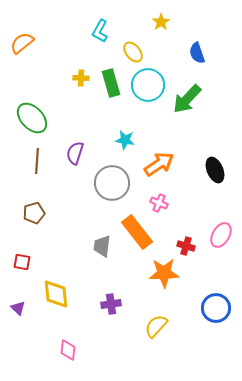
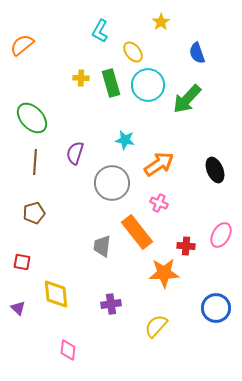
orange semicircle: moved 2 px down
brown line: moved 2 px left, 1 px down
red cross: rotated 12 degrees counterclockwise
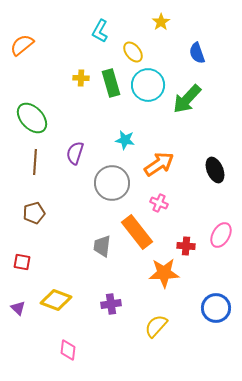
yellow diamond: moved 6 px down; rotated 64 degrees counterclockwise
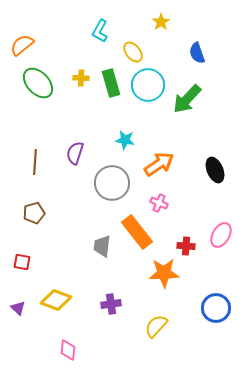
green ellipse: moved 6 px right, 35 px up
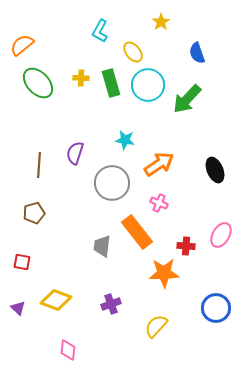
brown line: moved 4 px right, 3 px down
purple cross: rotated 12 degrees counterclockwise
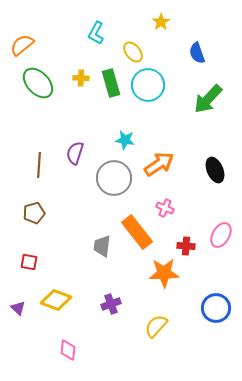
cyan L-shape: moved 4 px left, 2 px down
green arrow: moved 21 px right
gray circle: moved 2 px right, 5 px up
pink cross: moved 6 px right, 5 px down
red square: moved 7 px right
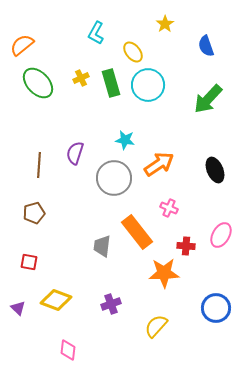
yellow star: moved 4 px right, 2 px down
blue semicircle: moved 9 px right, 7 px up
yellow cross: rotated 28 degrees counterclockwise
pink cross: moved 4 px right
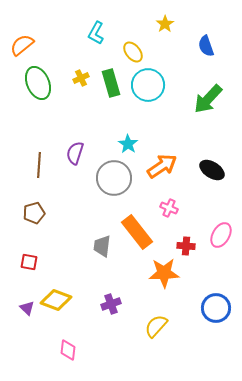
green ellipse: rotated 20 degrees clockwise
cyan star: moved 3 px right, 4 px down; rotated 24 degrees clockwise
orange arrow: moved 3 px right, 2 px down
black ellipse: moved 3 px left; rotated 35 degrees counterclockwise
purple triangle: moved 9 px right
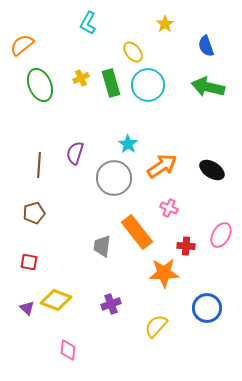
cyan L-shape: moved 8 px left, 10 px up
green ellipse: moved 2 px right, 2 px down
green arrow: moved 12 px up; rotated 60 degrees clockwise
blue circle: moved 9 px left
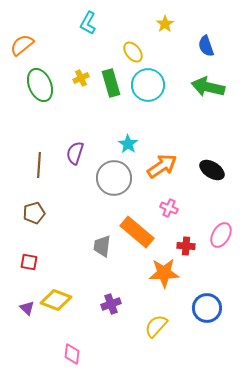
orange rectangle: rotated 12 degrees counterclockwise
pink diamond: moved 4 px right, 4 px down
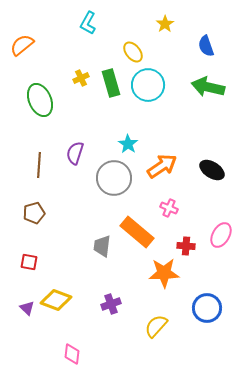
green ellipse: moved 15 px down
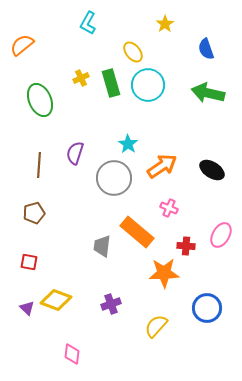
blue semicircle: moved 3 px down
green arrow: moved 6 px down
